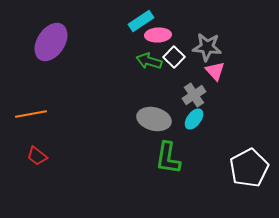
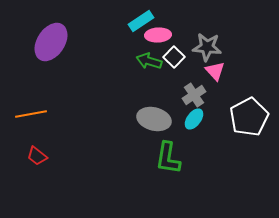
white pentagon: moved 51 px up
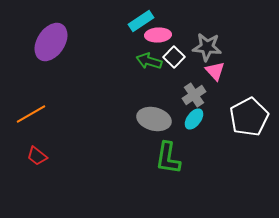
orange line: rotated 20 degrees counterclockwise
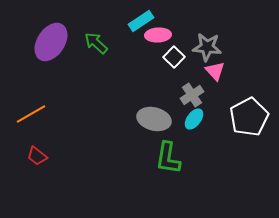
green arrow: moved 53 px left, 18 px up; rotated 25 degrees clockwise
gray cross: moved 2 px left
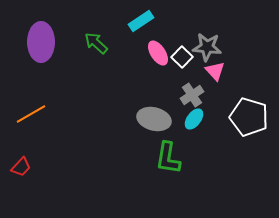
pink ellipse: moved 18 px down; rotated 60 degrees clockwise
purple ellipse: moved 10 px left; rotated 33 degrees counterclockwise
white square: moved 8 px right
white pentagon: rotated 27 degrees counterclockwise
red trapezoid: moved 16 px left, 11 px down; rotated 85 degrees counterclockwise
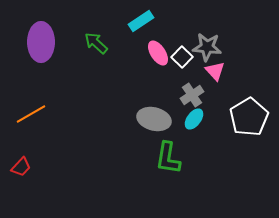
white pentagon: rotated 24 degrees clockwise
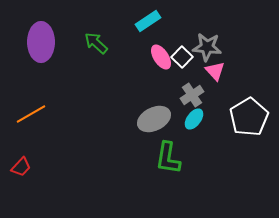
cyan rectangle: moved 7 px right
pink ellipse: moved 3 px right, 4 px down
gray ellipse: rotated 40 degrees counterclockwise
